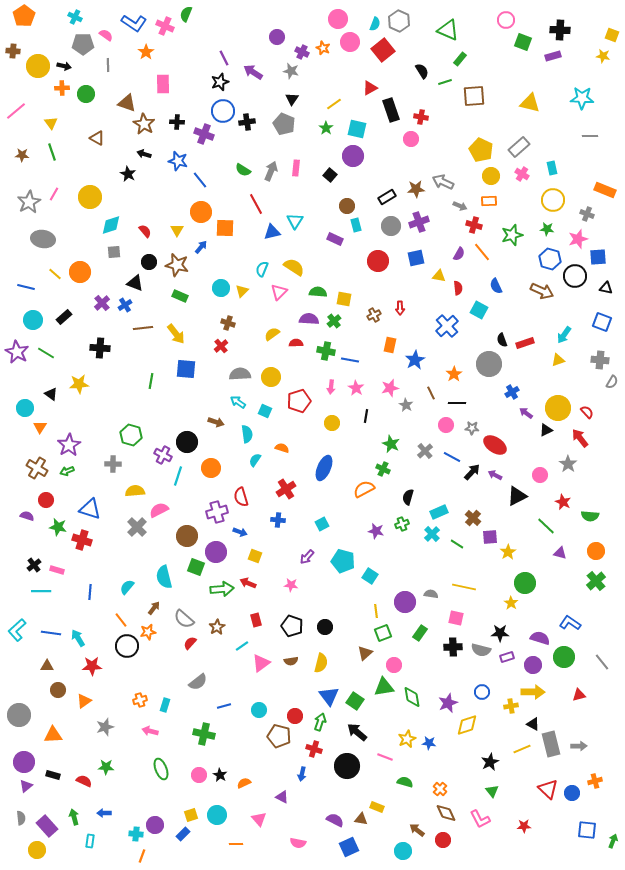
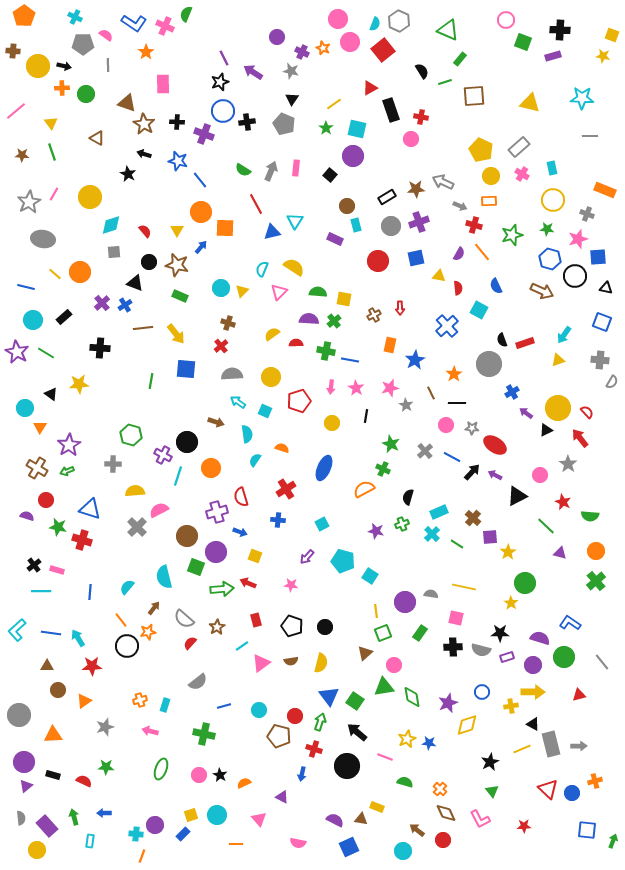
gray semicircle at (240, 374): moved 8 px left
green ellipse at (161, 769): rotated 40 degrees clockwise
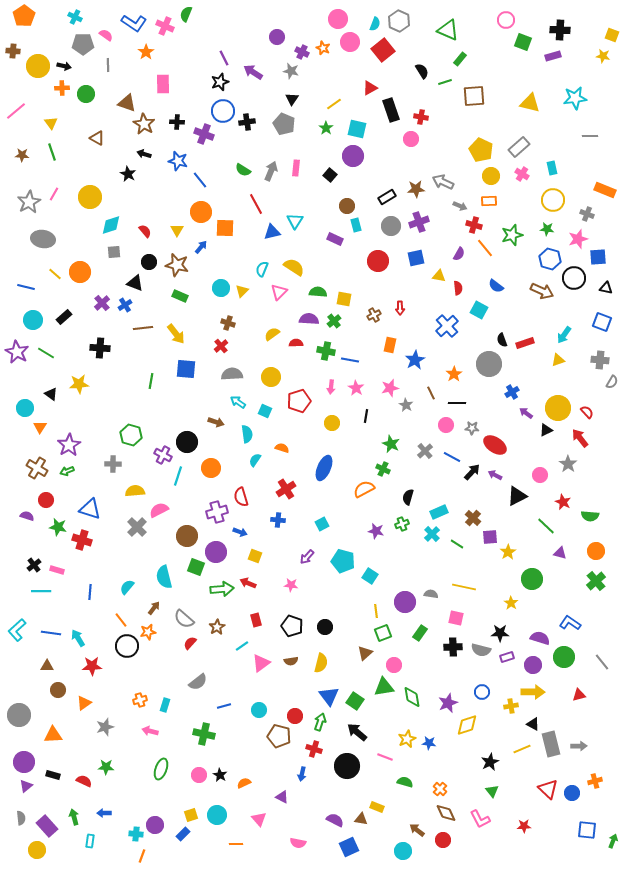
cyan star at (582, 98): moved 7 px left; rotated 10 degrees counterclockwise
orange line at (482, 252): moved 3 px right, 4 px up
black circle at (575, 276): moved 1 px left, 2 px down
blue semicircle at (496, 286): rotated 28 degrees counterclockwise
green circle at (525, 583): moved 7 px right, 4 px up
orange triangle at (84, 701): moved 2 px down
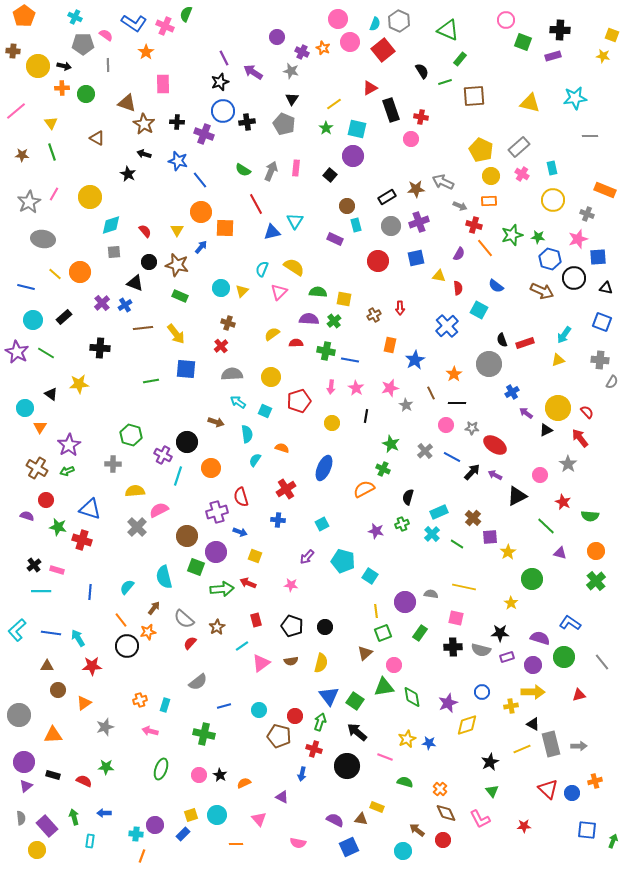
green star at (547, 229): moved 9 px left, 8 px down
green line at (151, 381): rotated 70 degrees clockwise
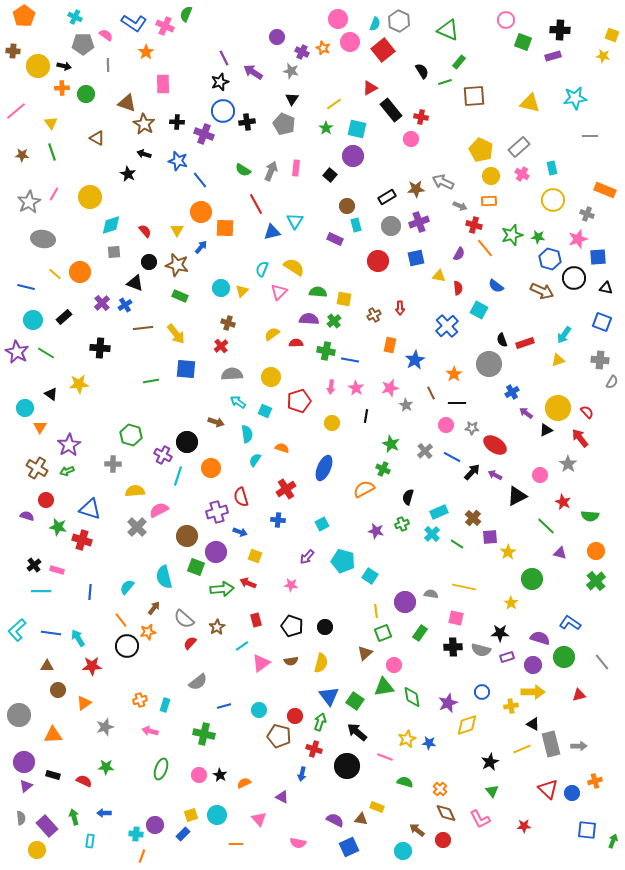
green rectangle at (460, 59): moved 1 px left, 3 px down
black rectangle at (391, 110): rotated 20 degrees counterclockwise
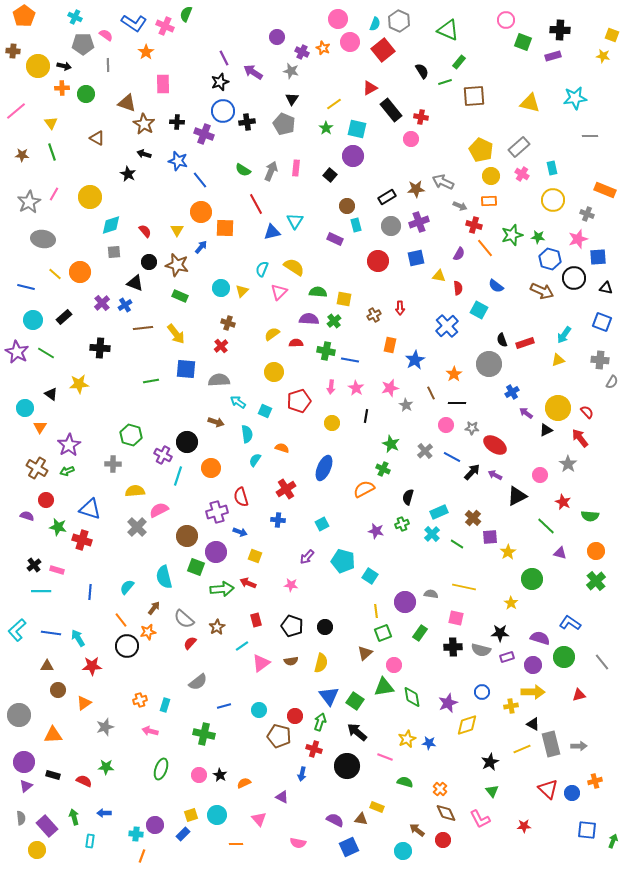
gray semicircle at (232, 374): moved 13 px left, 6 px down
yellow circle at (271, 377): moved 3 px right, 5 px up
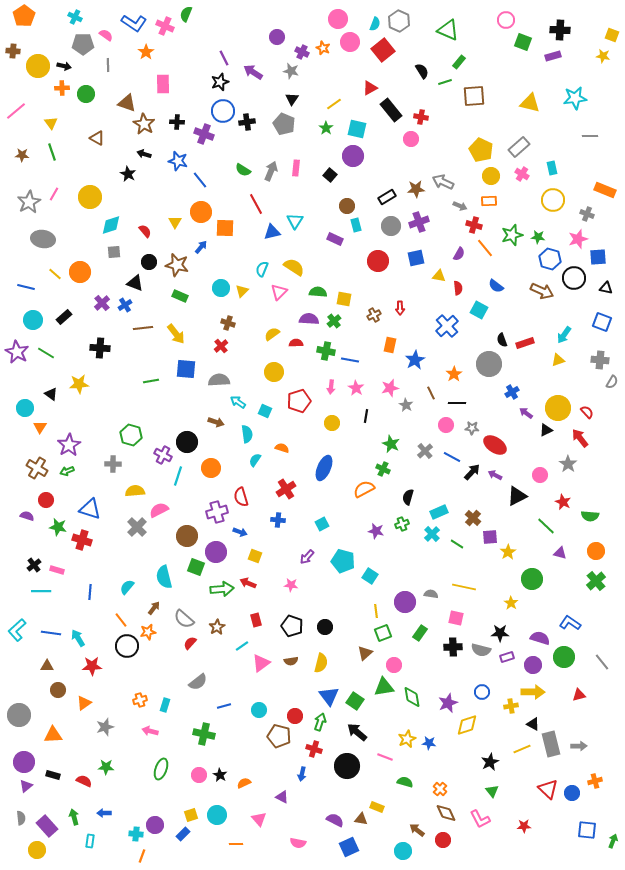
yellow triangle at (177, 230): moved 2 px left, 8 px up
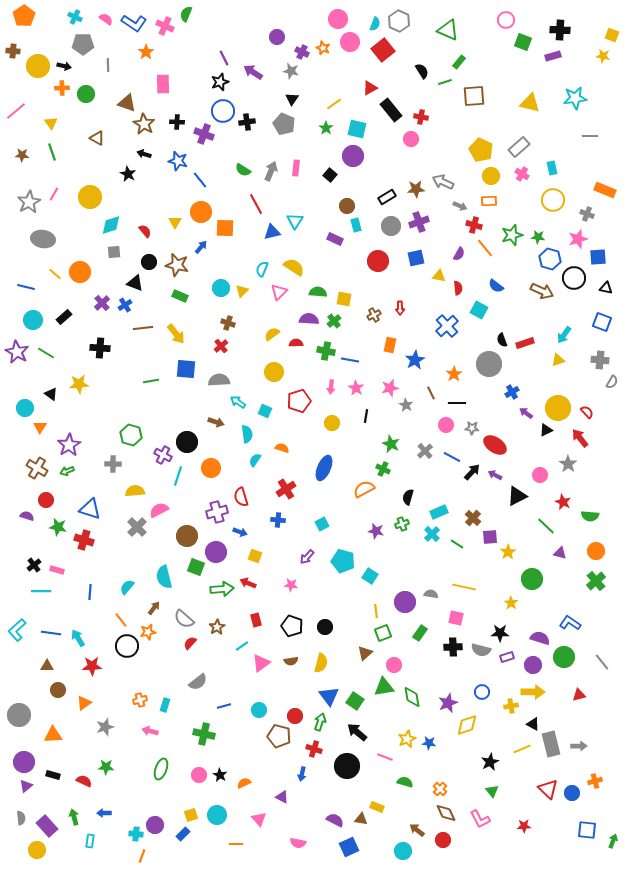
pink semicircle at (106, 35): moved 16 px up
red cross at (82, 540): moved 2 px right
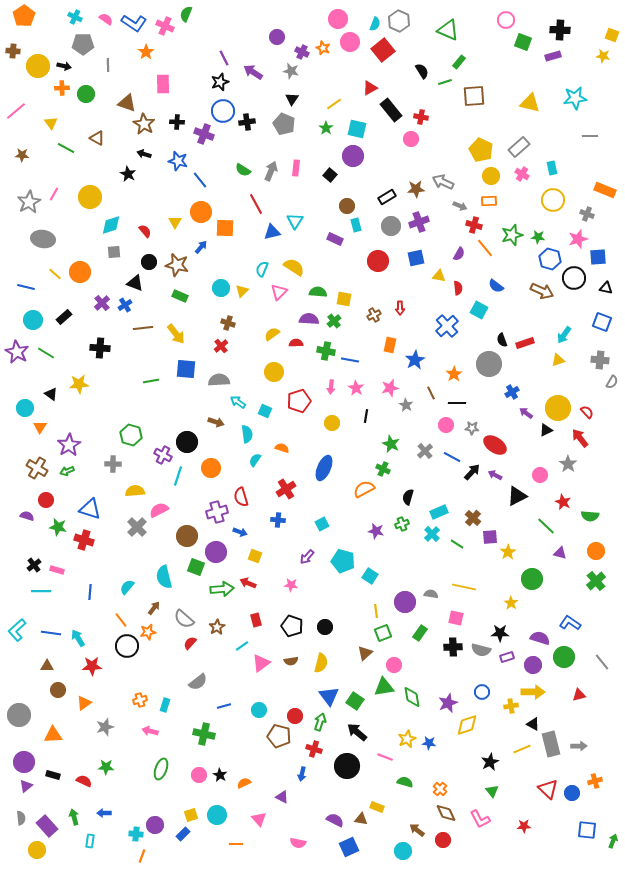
green line at (52, 152): moved 14 px right, 4 px up; rotated 42 degrees counterclockwise
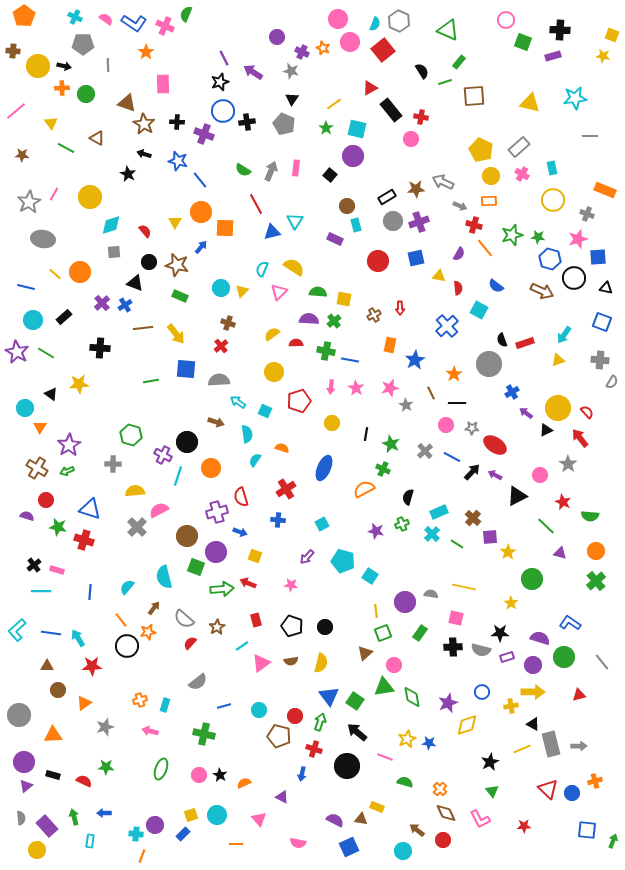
gray circle at (391, 226): moved 2 px right, 5 px up
black line at (366, 416): moved 18 px down
